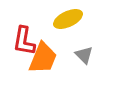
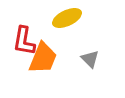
yellow ellipse: moved 1 px left, 1 px up
gray triangle: moved 6 px right, 4 px down
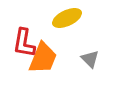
red L-shape: moved 2 px down
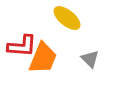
yellow ellipse: rotated 64 degrees clockwise
red L-shape: moved 2 px left, 3 px down; rotated 96 degrees counterclockwise
